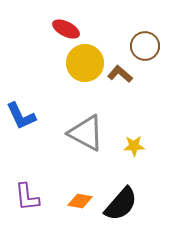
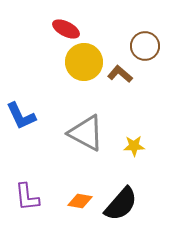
yellow circle: moved 1 px left, 1 px up
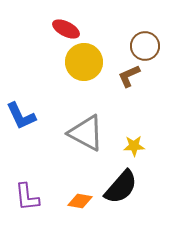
brown L-shape: moved 9 px right, 2 px down; rotated 65 degrees counterclockwise
black semicircle: moved 17 px up
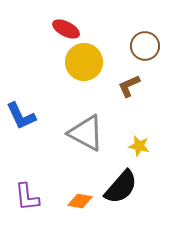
brown L-shape: moved 10 px down
yellow star: moved 5 px right; rotated 15 degrees clockwise
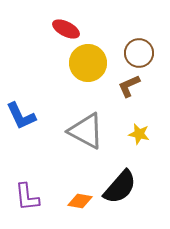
brown circle: moved 6 px left, 7 px down
yellow circle: moved 4 px right, 1 px down
gray triangle: moved 2 px up
yellow star: moved 12 px up
black semicircle: moved 1 px left
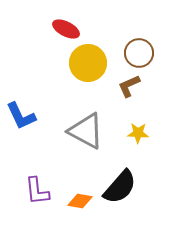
yellow star: moved 1 px left, 1 px up; rotated 10 degrees counterclockwise
purple L-shape: moved 10 px right, 6 px up
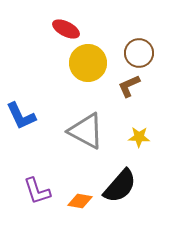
yellow star: moved 1 px right, 4 px down
black semicircle: moved 1 px up
purple L-shape: rotated 12 degrees counterclockwise
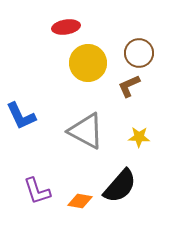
red ellipse: moved 2 px up; rotated 36 degrees counterclockwise
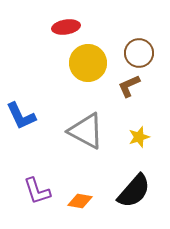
yellow star: rotated 20 degrees counterclockwise
black semicircle: moved 14 px right, 5 px down
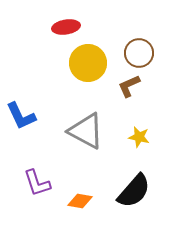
yellow star: rotated 30 degrees clockwise
purple L-shape: moved 8 px up
